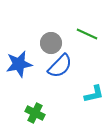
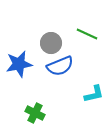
blue semicircle: rotated 24 degrees clockwise
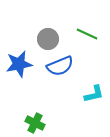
gray circle: moved 3 px left, 4 px up
green cross: moved 10 px down
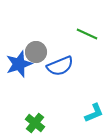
gray circle: moved 12 px left, 13 px down
blue star: rotated 8 degrees counterclockwise
cyan L-shape: moved 19 px down; rotated 10 degrees counterclockwise
green cross: rotated 12 degrees clockwise
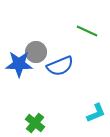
green line: moved 3 px up
blue star: rotated 20 degrees clockwise
cyan L-shape: moved 2 px right
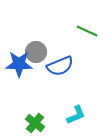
cyan L-shape: moved 20 px left, 2 px down
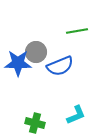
green line: moved 10 px left; rotated 35 degrees counterclockwise
blue star: moved 1 px left, 1 px up
green cross: rotated 24 degrees counterclockwise
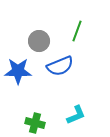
green line: rotated 60 degrees counterclockwise
gray circle: moved 3 px right, 11 px up
blue star: moved 8 px down
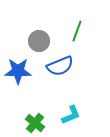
cyan L-shape: moved 5 px left
green cross: rotated 24 degrees clockwise
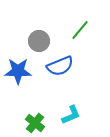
green line: moved 3 px right, 1 px up; rotated 20 degrees clockwise
